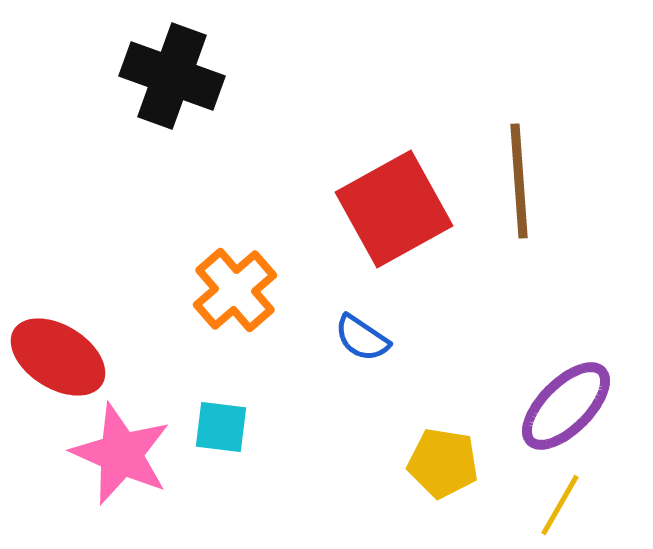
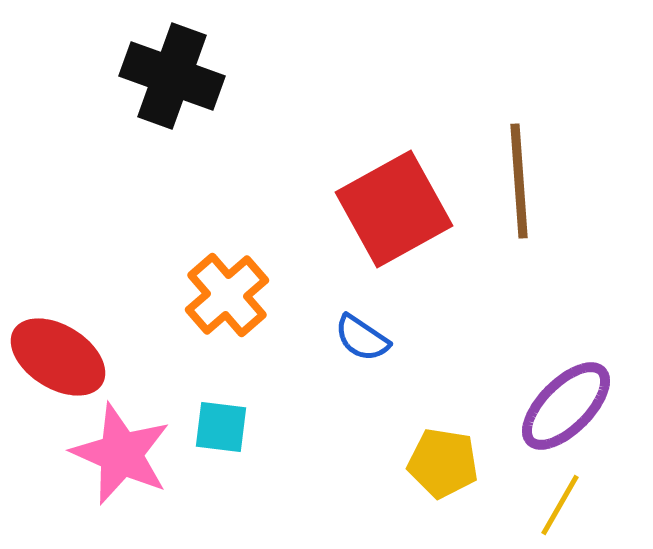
orange cross: moved 8 px left, 5 px down
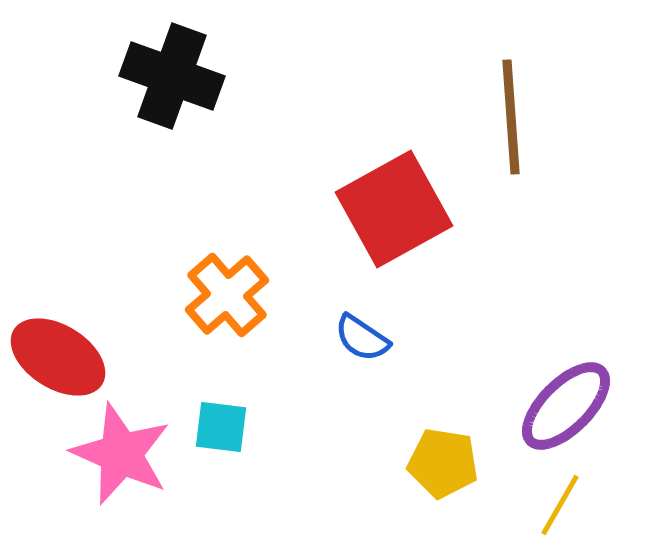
brown line: moved 8 px left, 64 px up
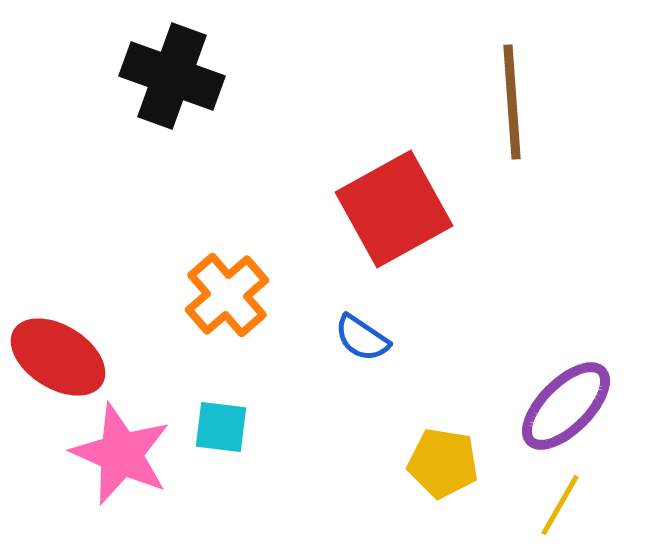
brown line: moved 1 px right, 15 px up
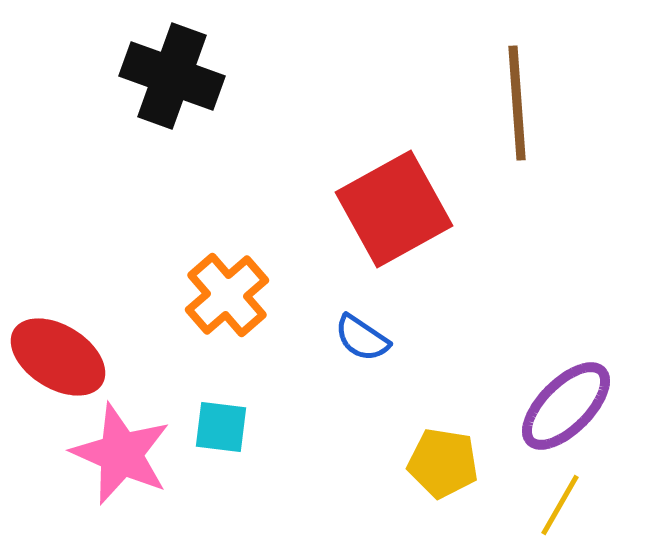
brown line: moved 5 px right, 1 px down
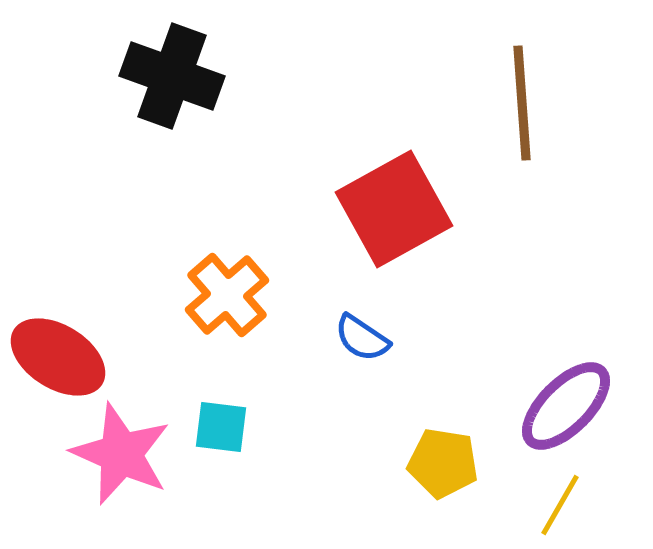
brown line: moved 5 px right
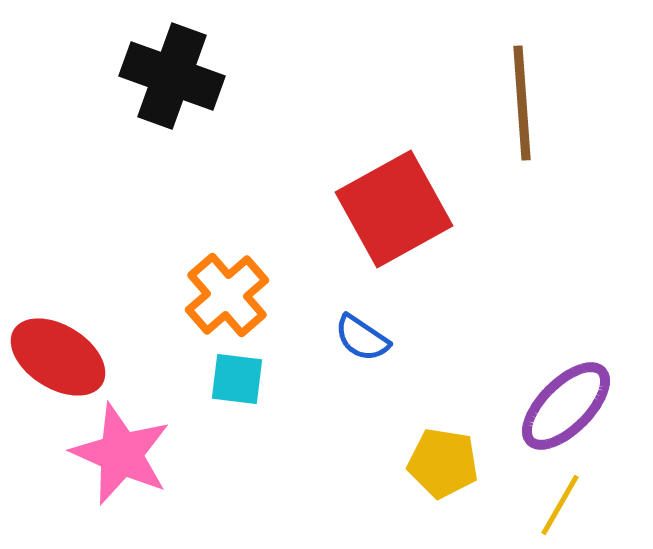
cyan square: moved 16 px right, 48 px up
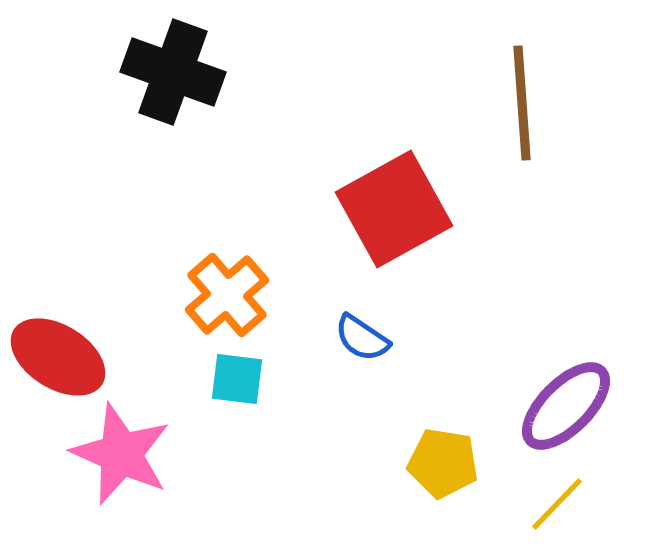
black cross: moved 1 px right, 4 px up
yellow line: moved 3 px left, 1 px up; rotated 14 degrees clockwise
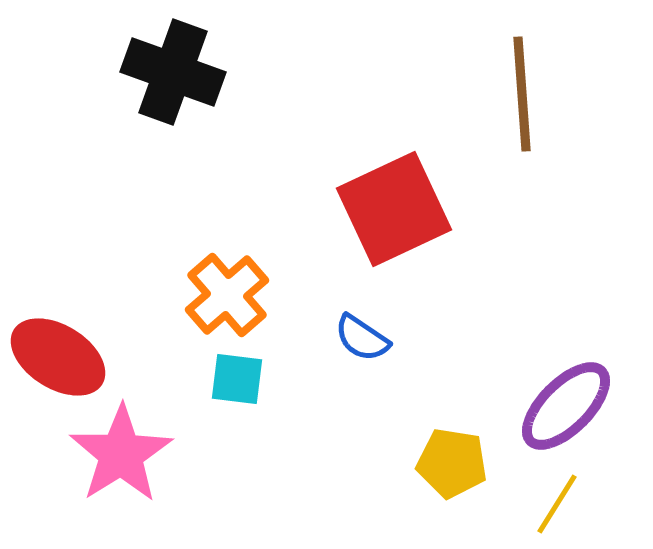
brown line: moved 9 px up
red square: rotated 4 degrees clockwise
pink star: rotated 16 degrees clockwise
yellow pentagon: moved 9 px right
yellow line: rotated 12 degrees counterclockwise
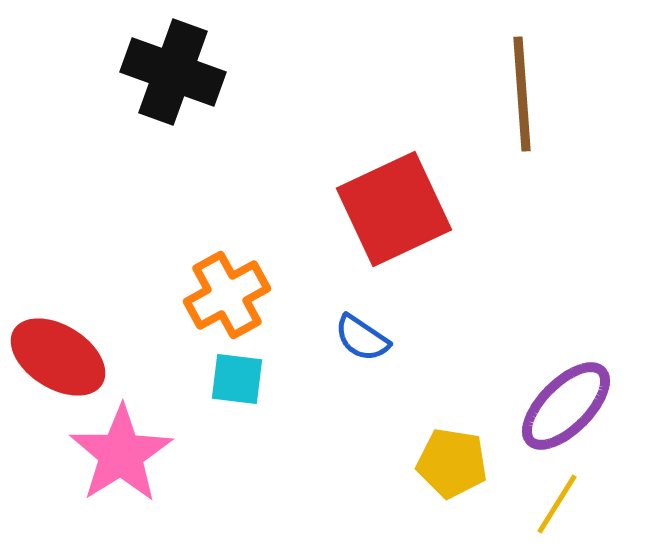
orange cross: rotated 12 degrees clockwise
